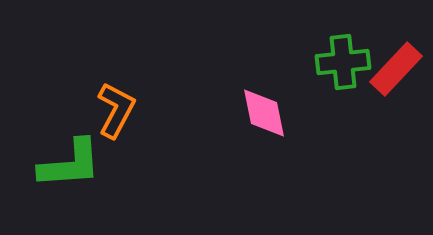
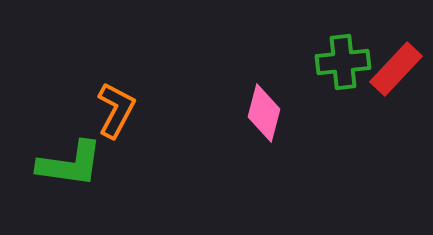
pink diamond: rotated 26 degrees clockwise
green L-shape: rotated 12 degrees clockwise
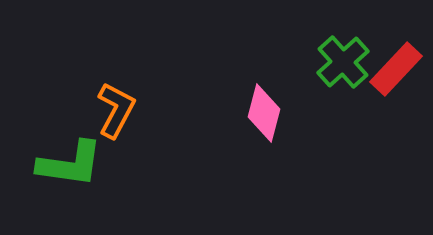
green cross: rotated 36 degrees counterclockwise
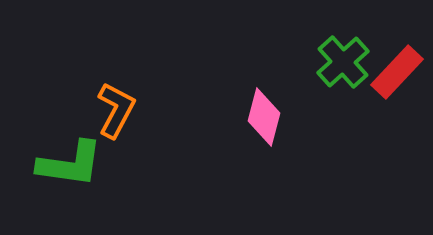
red rectangle: moved 1 px right, 3 px down
pink diamond: moved 4 px down
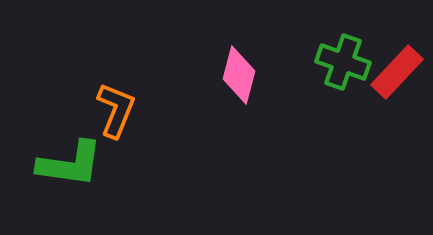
green cross: rotated 28 degrees counterclockwise
orange L-shape: rotated 6 degrees counterclockwise
pink diamond: moved 25 px left, 42 px up
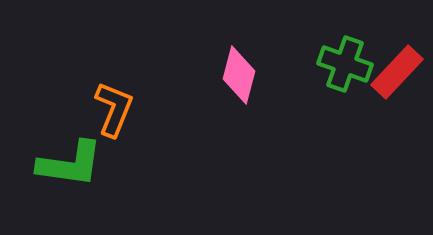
green cross: moved 2 px right, 2 px down
orange L-shape: moved 2 px left, 1 px up
